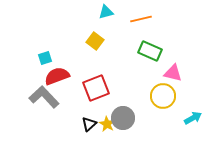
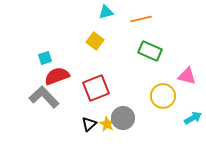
pink triangle: moved 14 px right, 3 px down
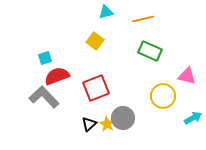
orange line: moved 2 px right
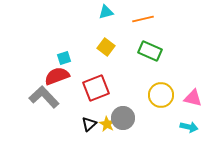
yellow square: moved 11 px right, 6 px down
cyan square: moved 19 px right
pink triangle: moved 6 px right, 22 px down
yellow circle: moved 2 px left, 1 px up
cyan arrow: moved 4 px left, 9 px down; rotated 42 degrees clockwise
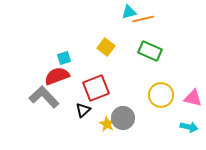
cyan triangle: moved 23 px right
black triangle: moved 6 px left, 14 px up
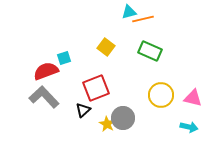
red semicircle: moved 11 px left, 5 px up
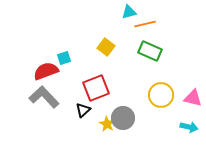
orange line: moved 2 px right, 5 px down
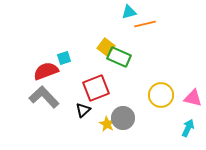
green rectangle: moved 31 px left, 6 px down
cyan arrow: moved 1 px left, 1 px down; rotated 78 degrees counterclockwise
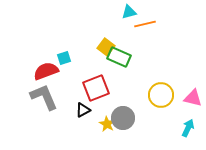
gray L-shape: rotated 20 degrees clockwise
black triangle: rotated 14 degrees clockwise
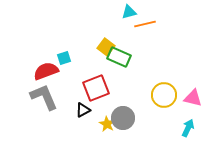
yellow circle: moved 3 px right
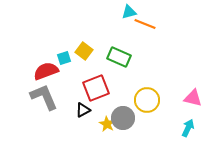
orange line: rotated 35 degrees clockwise
yellow square: moved 22 px left, 4 px down
yellow circle: moved 17 px left, 5 px down
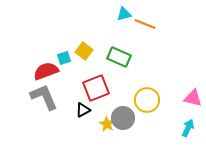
cyan triangle: moved 5 px left, 2 px down
